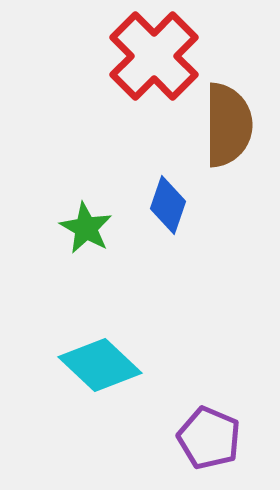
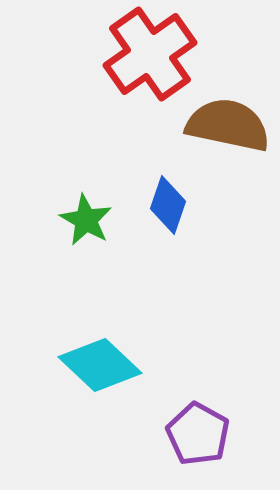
red cross: moved 4 px left, 2 px up; rotated 10 degrees clockwise
brown semicircle: rotated 78 degrees counterclockwise
green star: moved 8 px up
purple pentagon: moved 11 px left, 4 px up; rotated 6 degrees clockwise
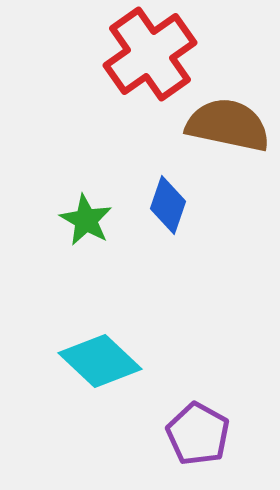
cyan diamond: moved 4 px up
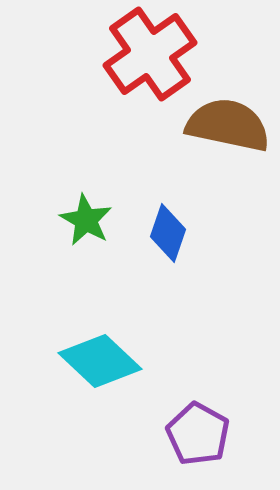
blue diamond: moved 28 px down
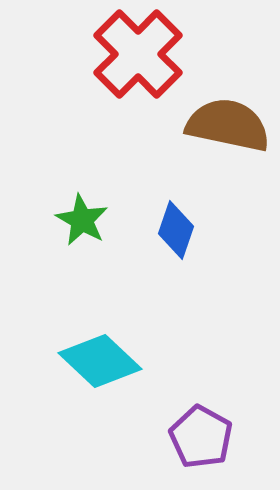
red cross: moved 12 px left; rotated 10 degrees counterclockwise
green star: moved 4 px left
blue diamond: moved 8 px right, 3 px up
purple pentagon: moved 3 px right, 3 px down
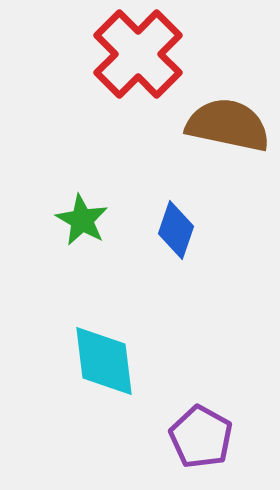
cyan diamond: moved 4 px right; rotated 40 degrees clockwise
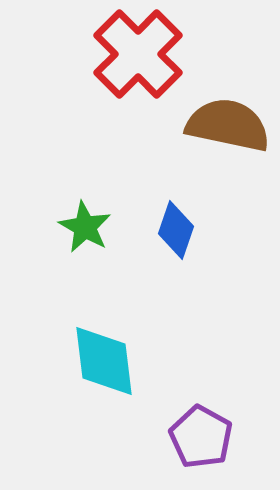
green star: moved 3 px right, 7 px down
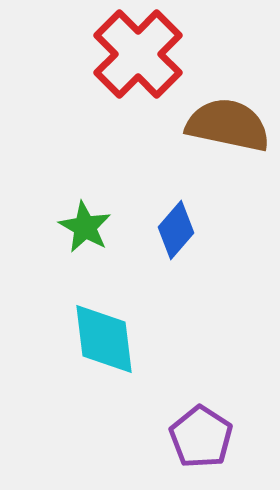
blue diamond: rotated 22 degrees clockwise
cyan diamond: moved 22 px up
purple pentagon: rotated 4 degrees clockwise
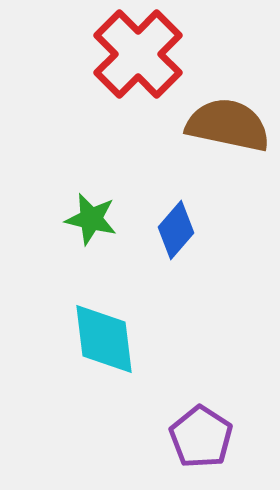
green star: moved 6 px right, 8 px up; rotated 16 degrees counterclockwise
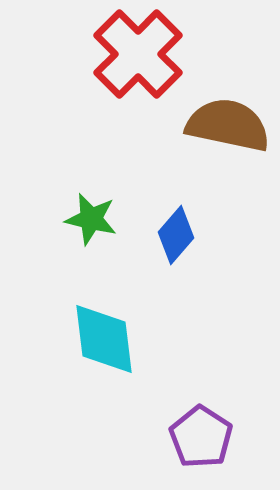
blue diamond: moved 5 px down
